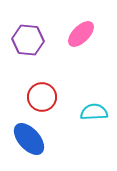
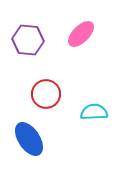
red circle: moved 4 px right, 3 px up
blue ellipse: rotated 8 degrees clockwise
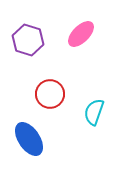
purple hexagon: rotated 12 degrees clockwise
red circle: moved 4 px right
cyan semicircle: rotated 68 degrees counterclockwise
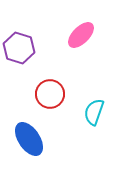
pink ellipse: moved 1 px down
purple hexagon: moved 9 px left, 8 px down
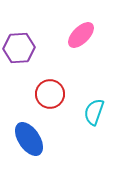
purple hexagon: rotated 20 degrees counterclockwise
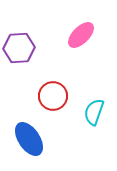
red circle: moved 3 px right, 2 px down
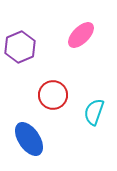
purple hexagon: moved 1 px right, 1 px up; rotated 20 degrees counterclockwise
red circle: moved 1 px up
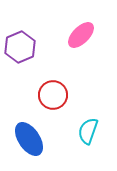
cyan semicircle: moved 6 px left, 19 px down
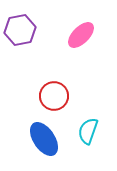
purple hexagon: moved 17 px up; rotated 12 degrees clockwise
red circle: moved 1 px right, 1 px down
blue ellipse: moved 15 px right
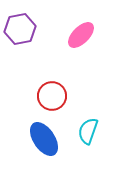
purple hexagon: moved 1 px up
red circle: moved 2 px left
